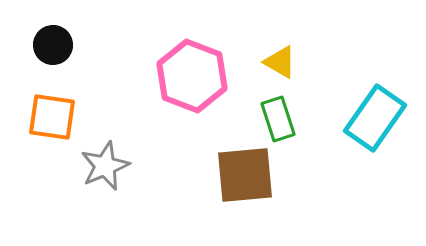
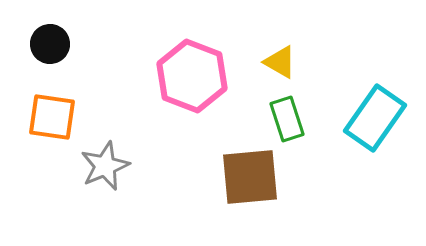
black circle: moved 3 px left, 1 px up
green rectangle: moved 9 px right
brown square: moved 5 px right, 2 px down
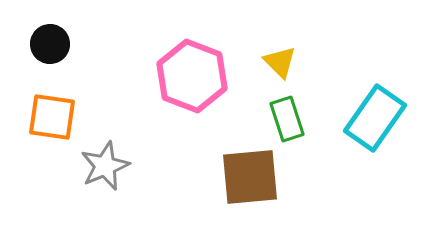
yellow triangle: rotated 15 degrees clockwise
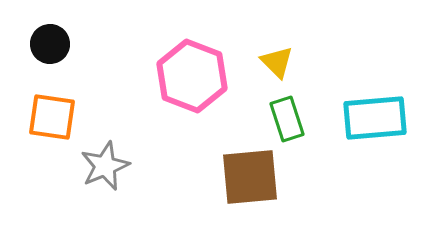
yellow triangle: moved 3 px left
cyan rectangle: rotated 50 degrees clockwise
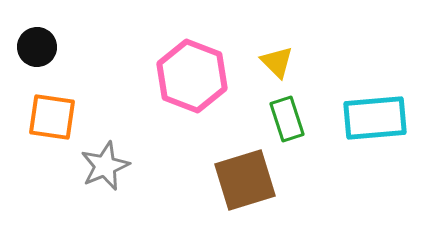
black circle: moved 13 px left, 3 px down
brown square: moved 5 px left, 3 px down; rotated 12 degrees counterclockwise
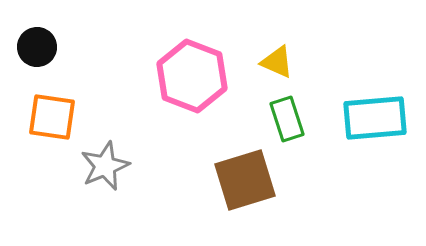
yellow triangle: rotated 21 degrees counterclockwise
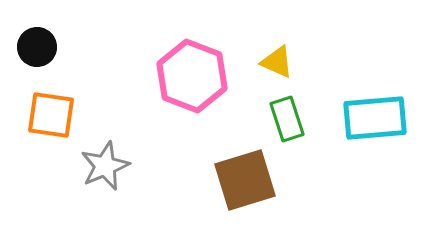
orange square: moved 1 px left, 2 px up
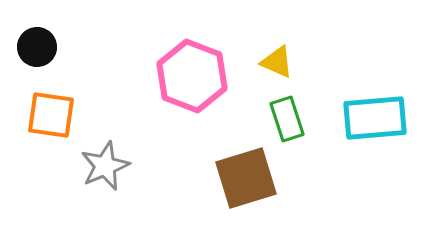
brown square: moved 1 px right, 2 px up
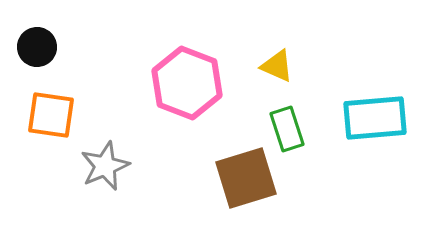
yellow triangle: moved 4 px down
pink hexagon: moved 5 px left, 7 px down
green rectangle: moved 10 px down
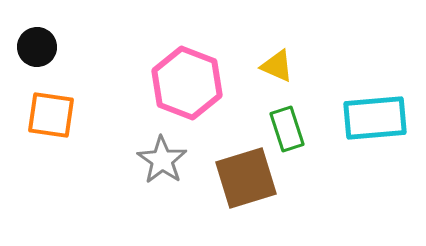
gray star: moved 57 px right, 6 px up; rotated 15 degrees counterclockwise
